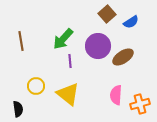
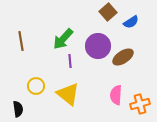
brown square: moved 1 px right, 2 px up
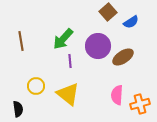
pink semicircle: moved 1 px right
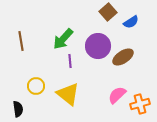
pink semicircle: rotated 42 degrees clockwise
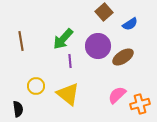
brown square: moved 4 px left
blue semicircle: moved 1 px left, 2 px down
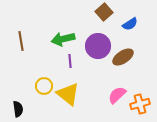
green arrow: rotated 35 degrees clockwise
yellow circle: moved 8 px right
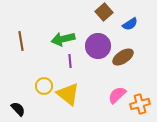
black semicircle: rotated 35 degrees counterclockwise
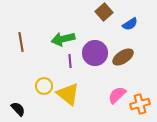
brown line: moved 1 px down
purple circle: moved 3 px left, 7 px down
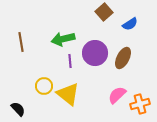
brown ellipse: moved 1 px down; rotated 30 degrees counterclockwise
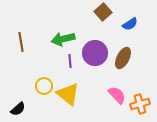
brown square: moved 1 px left
pink semicircle: rotated 90 degrees clockwise
black semicircle: rotated 91 degrees clockwise
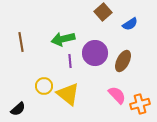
brown ellipse: moved 3 px down
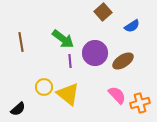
blue semicircle: moved 2 px right, 2 px down
green arrow: rotated 130 degrees counterclockwise
brown ellipse: rotated 30 degrees clockwise
yellow circle: moved 1 px down
orange cross: moved 1 px up
